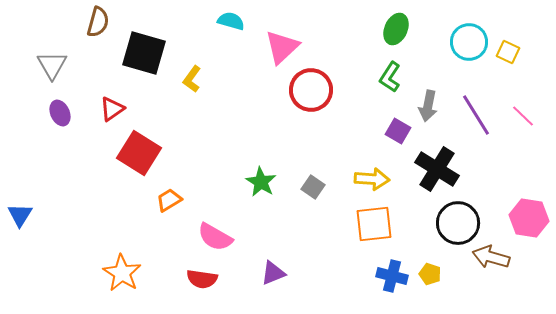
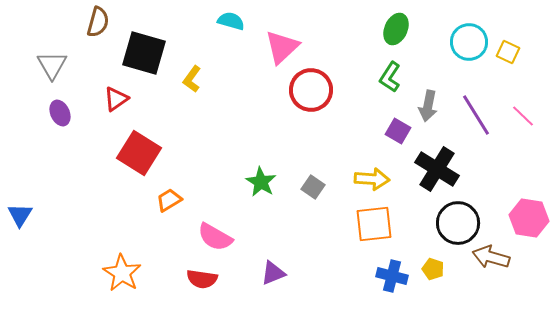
red triangle: moved 4 px right, 10 px up
yellow pentagon: moved 3 px right, 5 px up
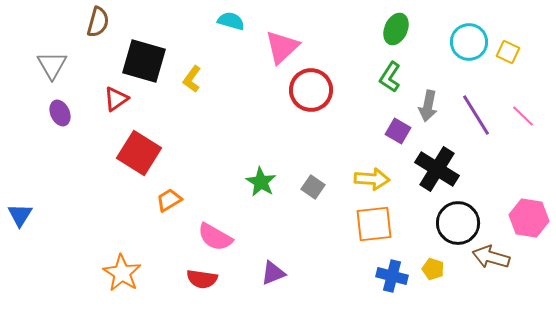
black square: moved 8 px down
